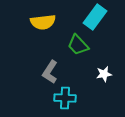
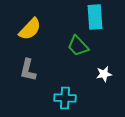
cyan rectangle: rotated 40 degrees counterclockwise
yellow semicircle: moved 13 px left, 7 px down; rotated 40 degrees counterclockwise
green trapezoid: moved 1 px down
gray L-shape: moved 22 px left, 2 px up; rotated 20 degrees counterclockwise
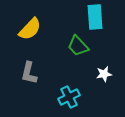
gray L-shape: moved 1 px right, 3 px down
cyan cross: moved 4 px right, 1 px up; rotated 30 degrees counterclockwise
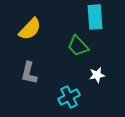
white star: moved 7 px left, 1 px down
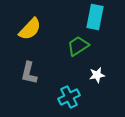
cyan rectangle: rotated 15 degrees clockwise
green trapezoid: rotated 100 degrees clockwise
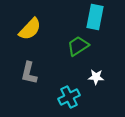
white star: moved 1 px left, 2 px down; rotated 14 degrees clockwise
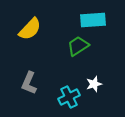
cyan rectangle: moved 2 px left, 3 px down; rotated 75 degrees clockwise
gray L-shape: moved 10 px down; rotated 10 degrees clockwise
white star: moved 2 px left, 7 px down; rotated 21 degrees counterclockwise
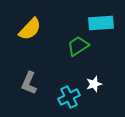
cyan rectangle: moved 8 px right, 3 px down
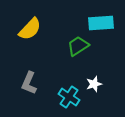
cyan cross: rotated 30 degrees counterclockwise
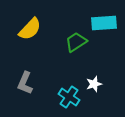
cyan rectangle: moved 3 px right
green trapezoid: moved 2 px left, 4 px up
gray L-shape: moved 4 px left
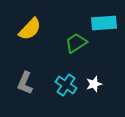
green trapezoid: moved 1 px down
cyan cross: moved 3 px left, 12 px up
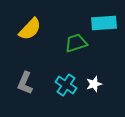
green trapezoid: rotated 15 degrees clockwise
